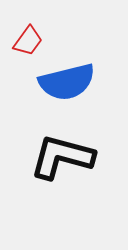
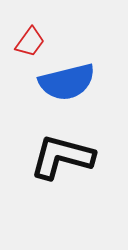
red trapezoid: moved 2 px right, 1 px down
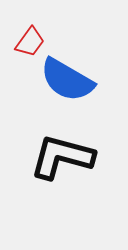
blue semicircle: moved 2 px up; rotated 44 degrees clockwise
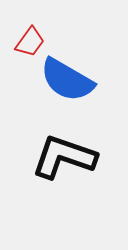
black L-shape: moved 2 px right; rotated 4 degrees clockwise
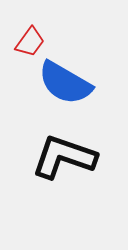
blue semicircle: moved 2 px left, 3 px down
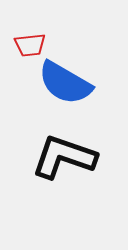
red trapezoid: moved 3 px down; rotated 48 degrees clockwise
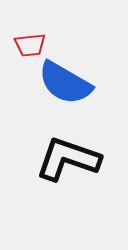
black L-shape: moved 4 px right, 2 px down
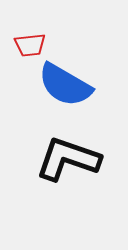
blue semicircle: moved 2 px down
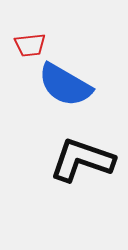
black L-shape: moved 14 px right, 1 px down
